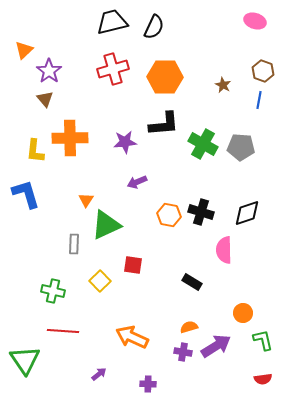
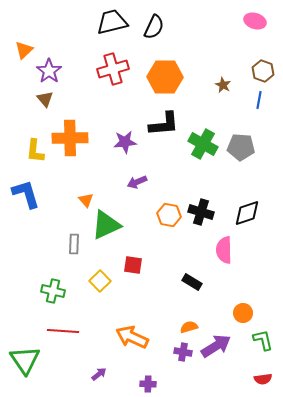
orange triangle at (86, 200): rotated 14 degrees counterclockwise
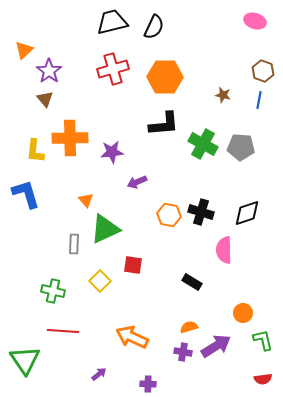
brown star at (223, 85): moved 10 px down; rotated 14 degrees counterclockwise
purple star at (125, 142): moved 13 px left, 10 px down
green triangle at (106, 225): moved 1 px left, 4 px down
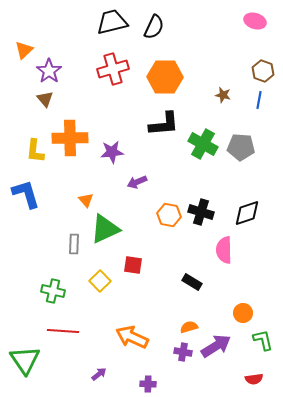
red semicircle at (263, 379): moved 9 px left
